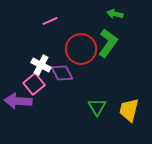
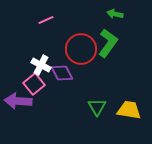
pink line: moved 4 px left, 1 px up
yellow trapezoid: rotated 85 degrees clockwise
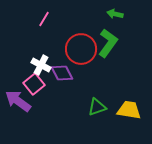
pink line: moved 2 px left, 1 px up; rotated 35 degrees counterclockwise
purple arrow: rotated 32 degrees clockwise
green triangle: rotated 42 degrees clockwise
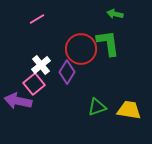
pink line: moved 7 px left; rotated 28 degrees clockwise
green L-shape: rotated 44 degrees counterclockwise
white cross: rotated 24 degrees clockwise
purple diamond: moved 5 px right, 1 px up; rotated 60 degrees clockwise
purple arrow: rotated 24 degrees counterclockwise
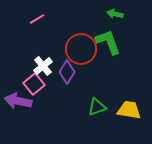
green L-shape: moved 1 px up; rotated 12 degrees counterclockwise
white cross: moved 2 px right, 1 px down
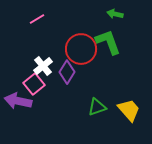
yellow trapezoid: rotated 40 degrees clockwise
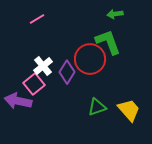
green arrow: rotated 21 degrees counterclockwise
red circle: moved 9 px right, 10 px down
